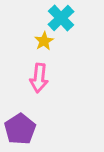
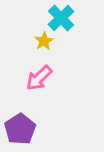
pink arrow: rotated 40 degrees clockwise
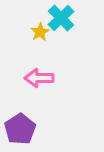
yellow star: moved 4 px left, 9 px up
pink arrow: rotated 44 degrees clockwise
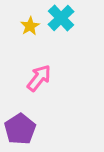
yellow star: moved 10 px left, 6 px up
pink arrow: rotated 128 degrees clockwise
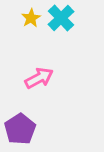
yellow star: moved 1 px right, 8 px up
pink arrow: rotated 24 degrees clockwise
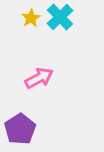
cyan cross: moved 1 px left, 1 px up
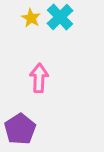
yellow star: rotated 12 degrees counterclockwise
pink arrow: rotated 60 degrees counterclockwise
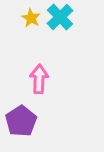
pink arrow: moved 1 px down
purple pentagon: moved 1 px right, 8 px up
